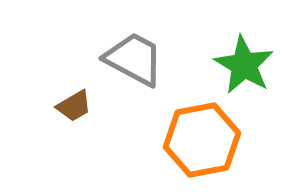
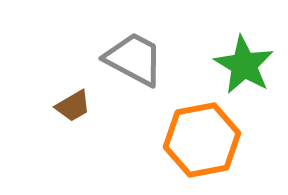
brown trapezoid: moved 1 px left
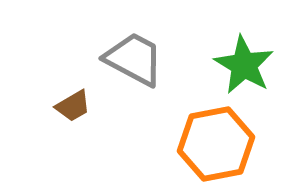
orange hexagon: moved 14 px right, 4 px down
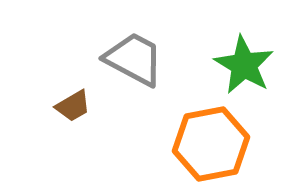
orange hexagon: moved 5 px left
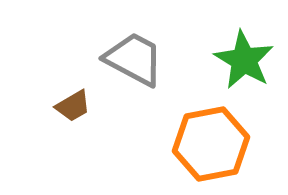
green star: moved 5 px up
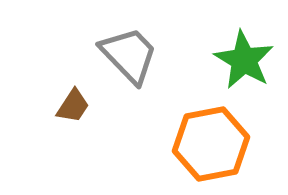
gray trapezoid: moved 5 px left, 4 px up; rotated 18 degrees clockwise
brown trapezoid: rotated 27 degrees counterclockwise
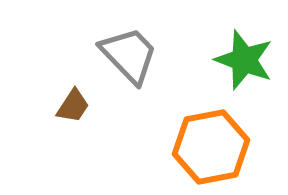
green star: rotated 10 degrees counterclockwise
orange hexagon: moved 3 px down
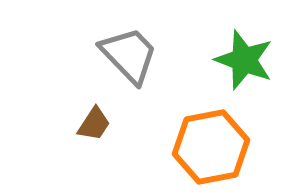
brown trapezoid: moved 21 px right, 18 px down
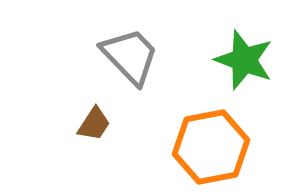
gray trapezoid: moved 1 px right, 1 px down
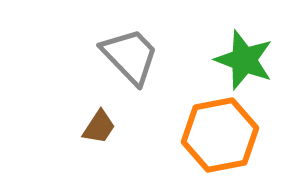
brown trapezoid: moved 5 px right, 3 px down
orange hexagon: moved 9 px right, 12 px up
